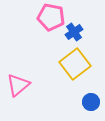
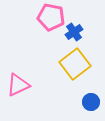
pink triangle: rotated 15 degrees clockwise
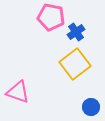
blue cross: moved 2 px right
pink triangle: moved 7 px down; rotated 45 degrees clockwise
blue circle: moved 5 px down
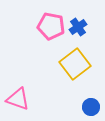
pink pentagon: moved 9 px down
blue cross: moved 2 px right, 5 px up
pink triangle: moved 7 px down
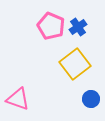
pink pentagon: rotated 12 degrees clockwise
blue circle: moved 8 px up
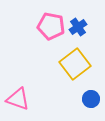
pink pentagon: rotated 12 degrees counterclockwise
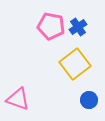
blue circle: moved 2 px left, 1 px down
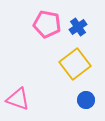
pink pentagon: moved 4 px left, 2 px up
blue circle: moved 3 px left
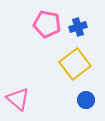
blue cross: rotated 18 degrees clockwise
pink triangle: rotated 20 degrees clockwise
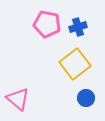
blue circle: moved 2 px up
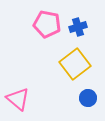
blue circle: moved 2 px right
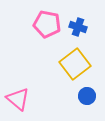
blue cross: rotated 36 degrees clockwise
blue circle: moved 1 px left, 2 px up
